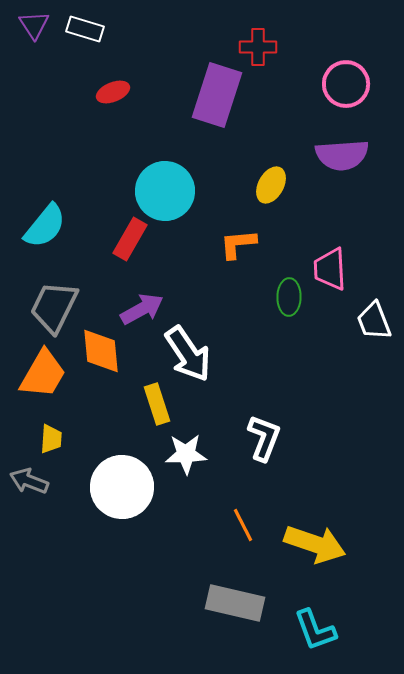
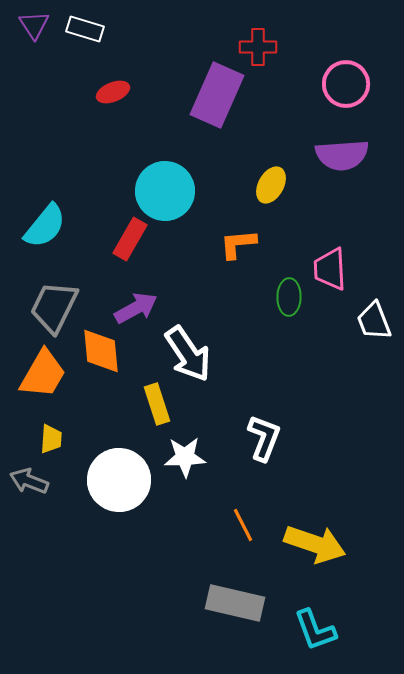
purple rectangle: rotated 6 degrees clockwise
purple arrow: moved 6 px left, 1 px up
white star: moved 1 px left, 3 px down
white circle: moved 3 px left, 7 px up
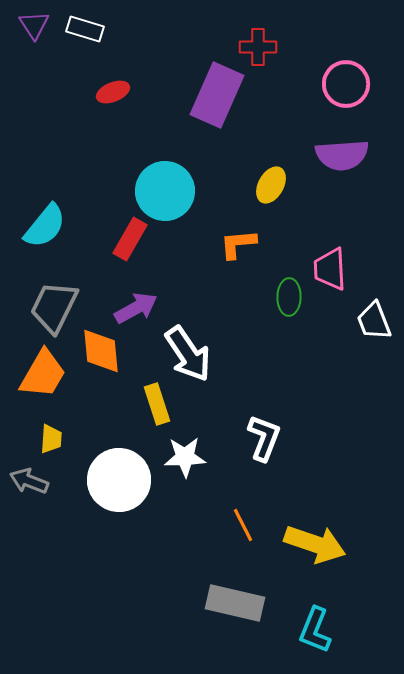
cyan L-shape: rotated 42 degrees clockwise
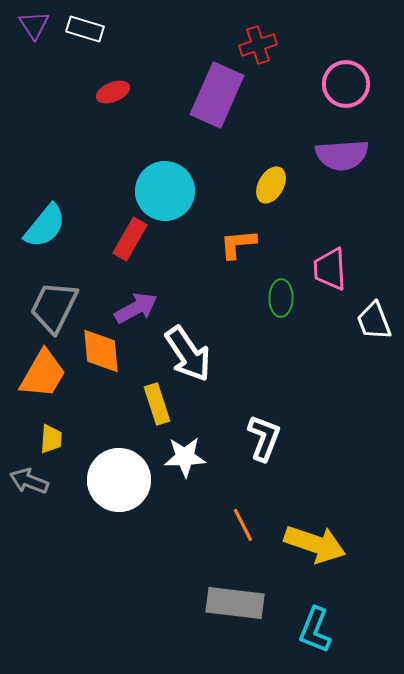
red cross: moved 2 px up; rotated 18 degrees counterclockwise
green ellipse: moved 8 px left, 1 px down
gray rectangle: rotated 6 degrees counterclockwise
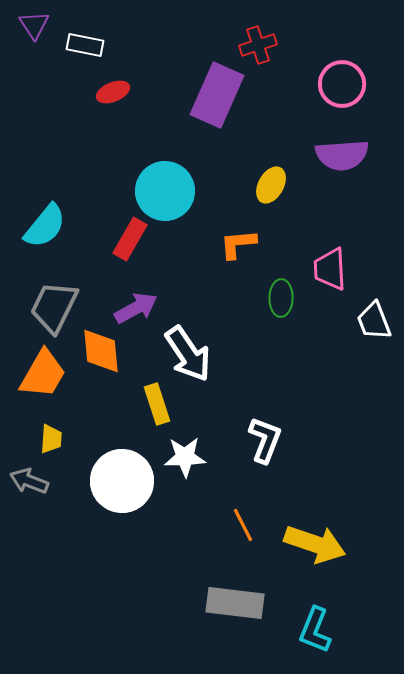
white rectangle: moved 16 px down; rotated 6 degrees counterclockwise
pink circle: moved 4 px left
white L-shape: moved 1 px right, 2 px down
white circle: moved 3 px right, 1 px down
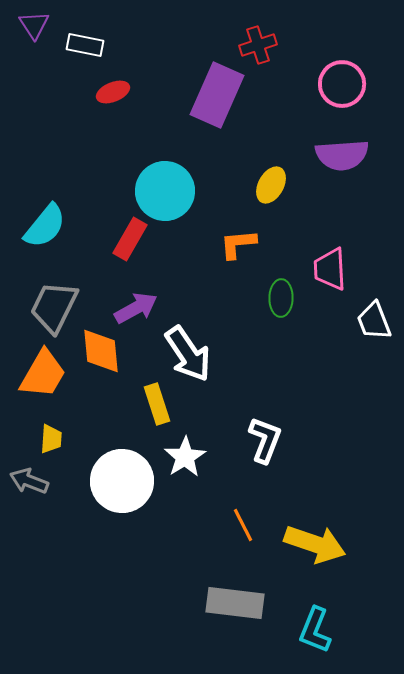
white star: rotated 30 degrees counterclockwise
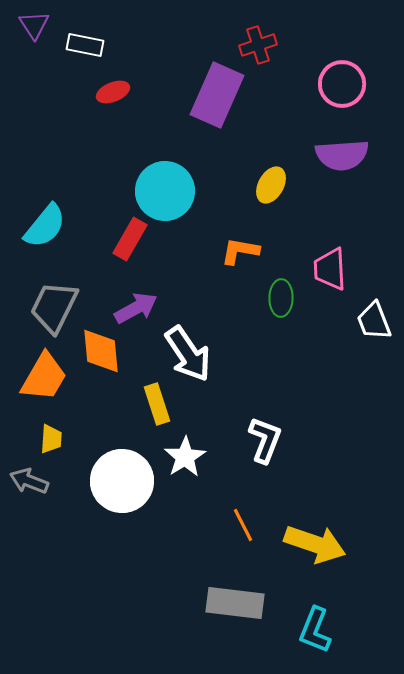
orange L-shape: moved 2 px right, 7 px down; rotated 15 degrees clockwise
orange trapezoid: moved 1 px right, 3 px down
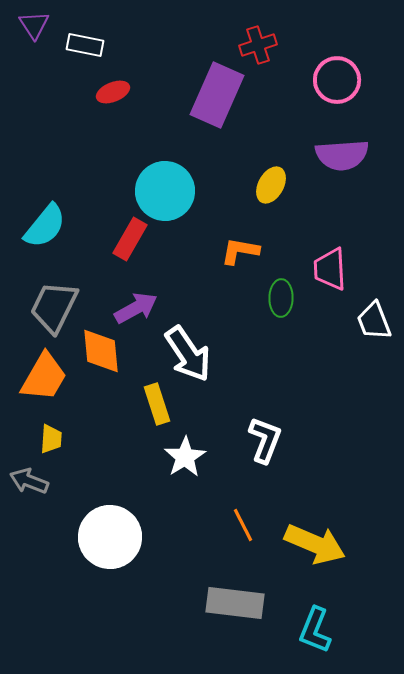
pink circle: moved 5 px left, 4 px up
white circle: moved 12 px left, 56 px down
yellow arrow: rotated 4 degrees clockwise
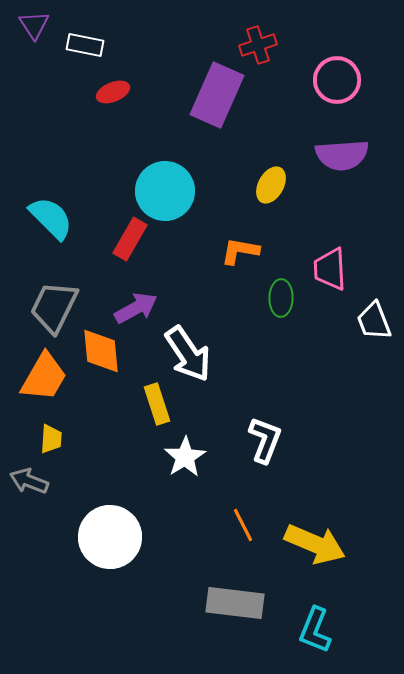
cyan semicircle: moved 6 px right, 8 px up; rotated 84 degrees counterclockwise
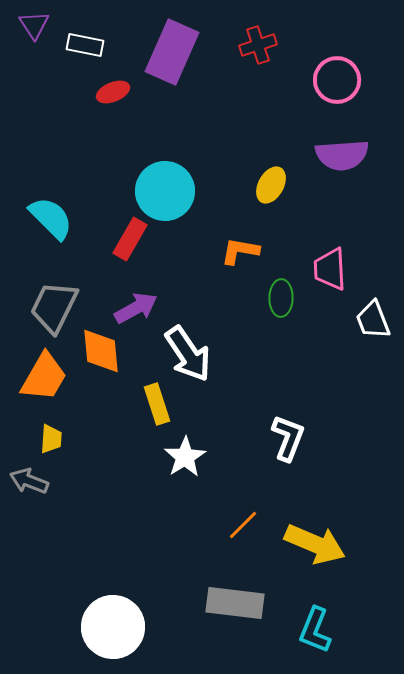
purple rectangle: moved 45 px left, 43 px up
white trapezoid: moved 1 px left, 1 px up
white L-shape: moved 23 px right, 2 px up
orange line: rotated 72 degrees clockwise
white circle: moved 3 px right, 90 px down
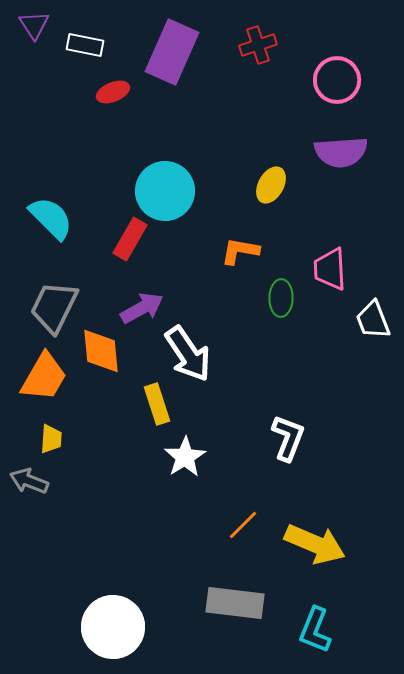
purple semicircle: moved 1 px left, 3 px up
purple arrow: moved 6 px right
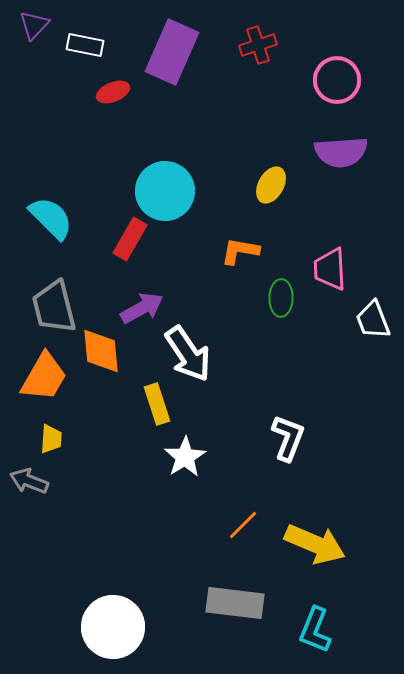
purple triangle: rotated 16 degrees clockwise
gray trapezoid: rotated 40 degrees counterclockwise
